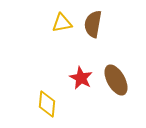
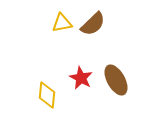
brown semicircle: rotated 144 degrees counterclockwise
yellow diamond: moved 9 px up
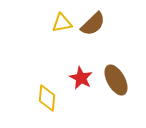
yellow diamond: moved 3 px down
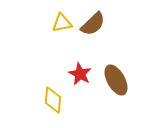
red star: moved 1 px left, 4 px up
yellow diamond: moved 6 px right, 2 px down
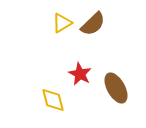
yellow triangle: rotated 20 degrees counterclockwise
brown ellipse: moved 8 px down
yellow diamond: rotated 20 degrees counterclockwise
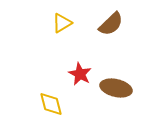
brown semicircle: moved 18 px right
brown ellipse: rotated 48 degrees counterclockwise
yellow diamond: moved 2 px left, 4 px down
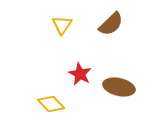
yellow triangle: moved 2 px down; rotated 25 degrees counterclockwise
brown ellipse: moved 3 px right, 1 px up
yellow diamond: rotated 28 degrees counterclockwise
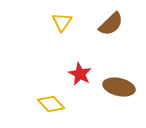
yellow triangle: moved 3 px up
